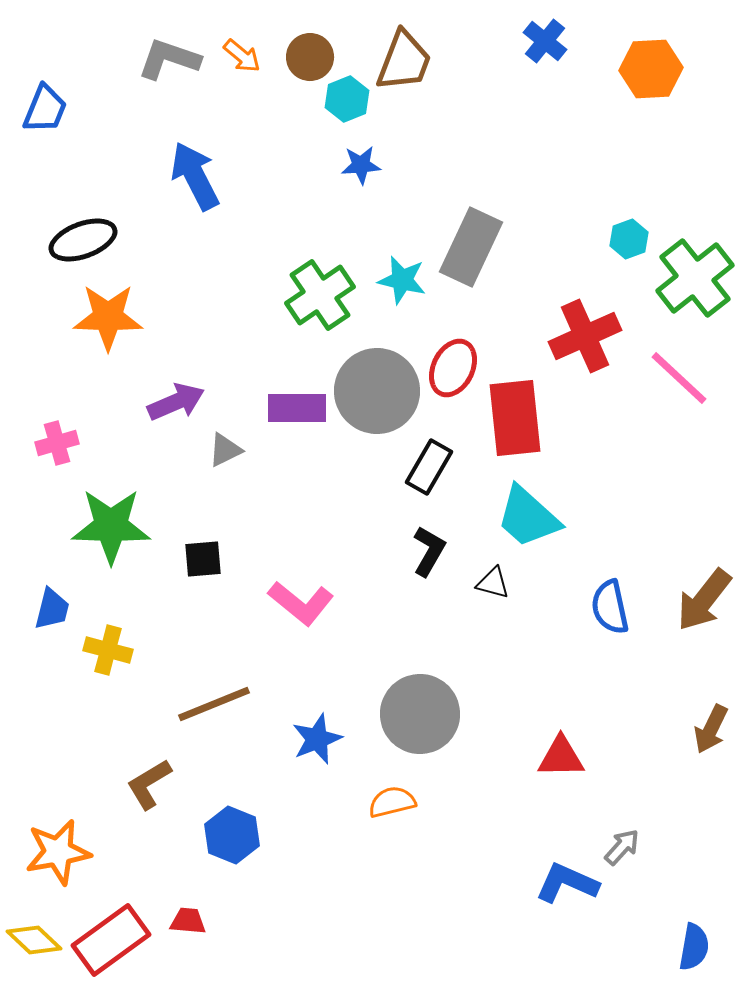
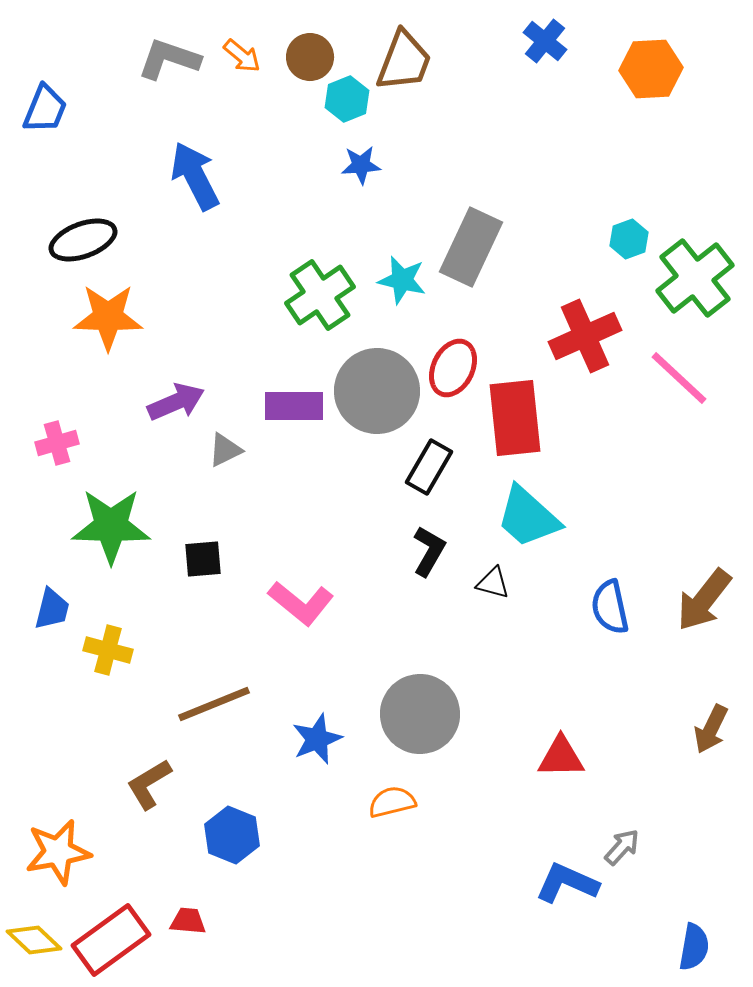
purple rectangle at (297, 408): moved 3 px left, 2 px up
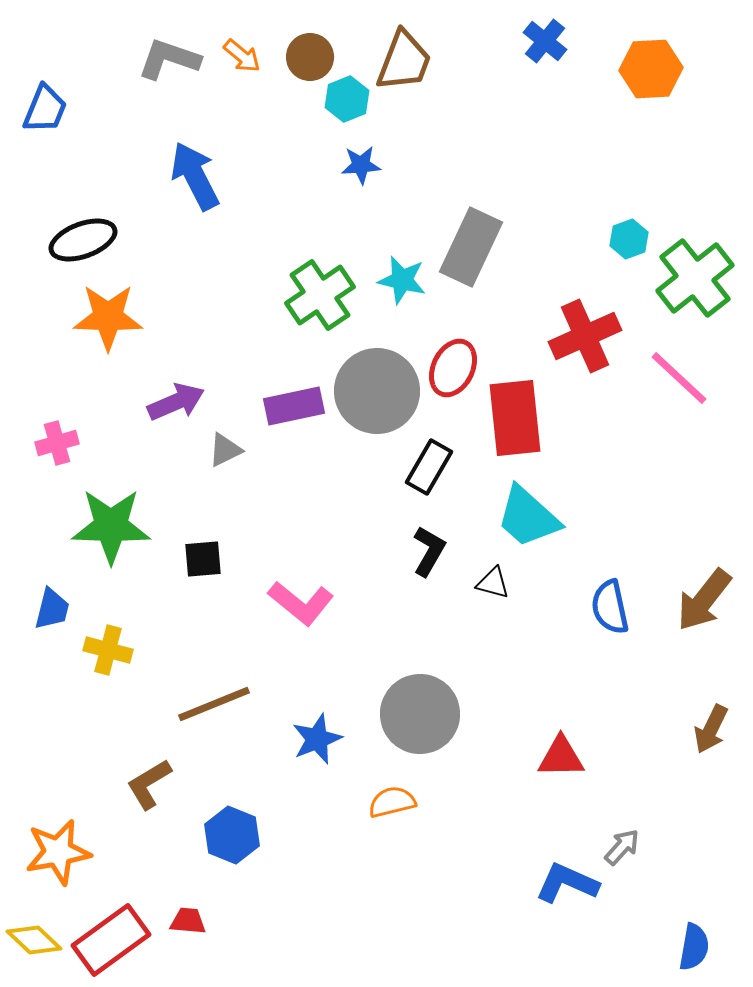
purple rectangle at (294, 406): rotated 12 degrees counterclockwise
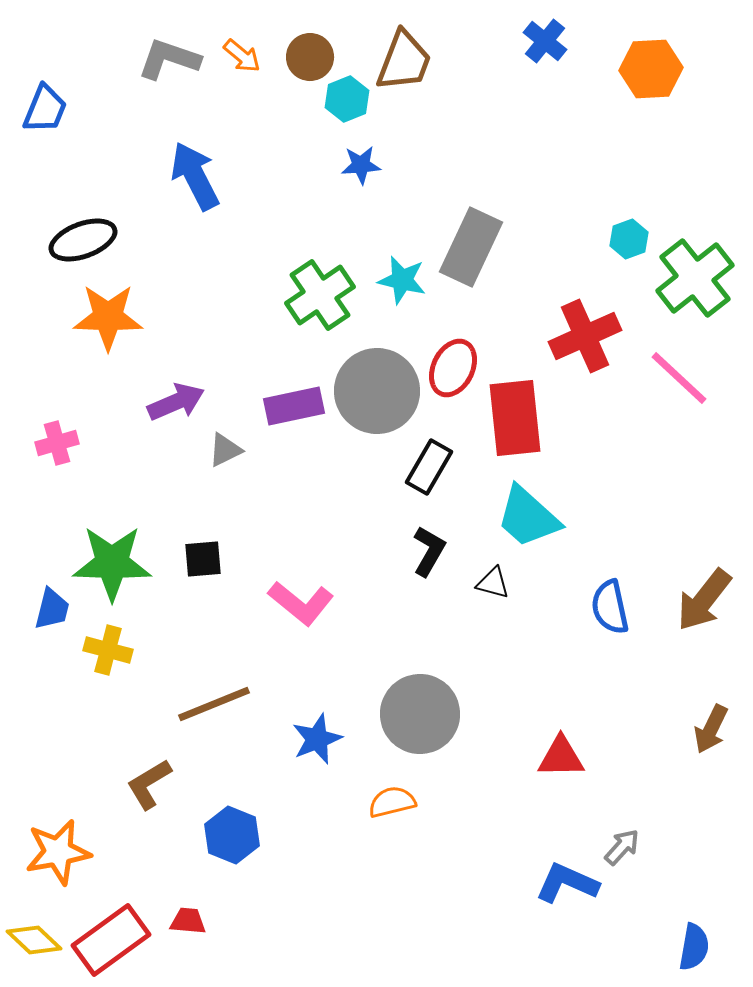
green star at (111, 526): moved 1 px right, 37 px down
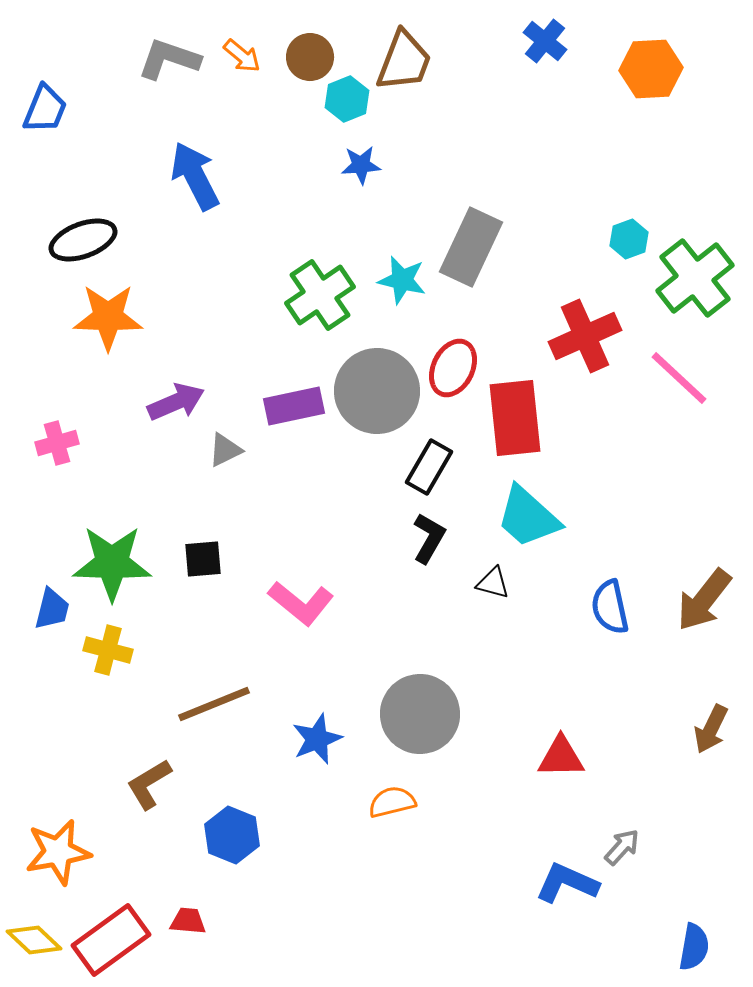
black L-shape at (429, 551): moved 13 px up
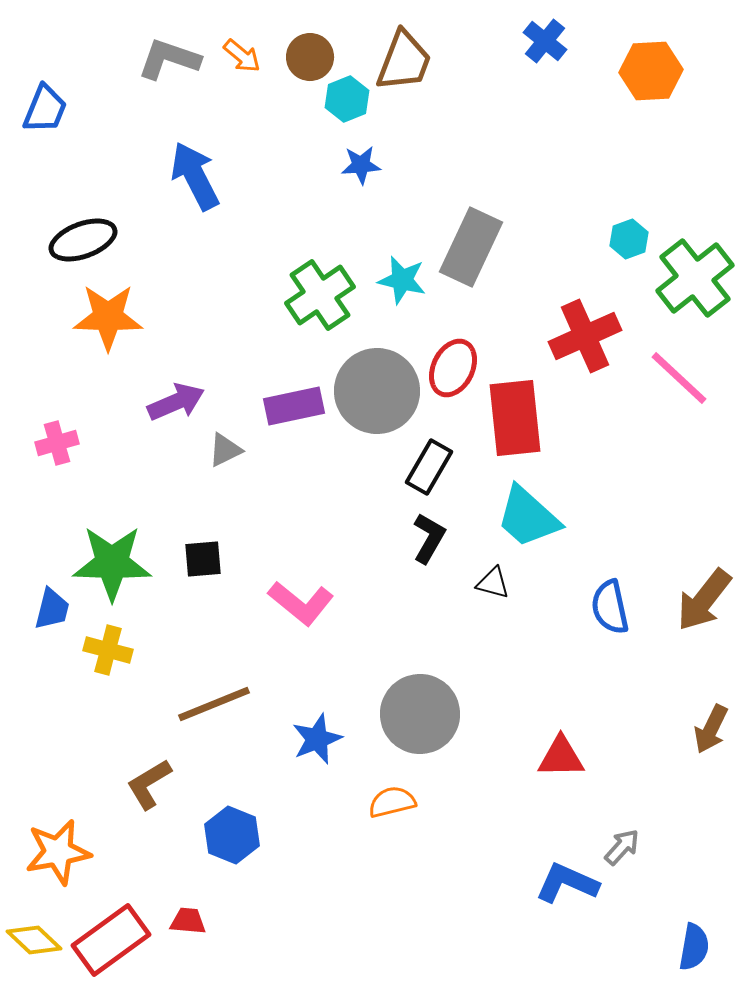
orange hexagon at (651, 69): moved 2 px down
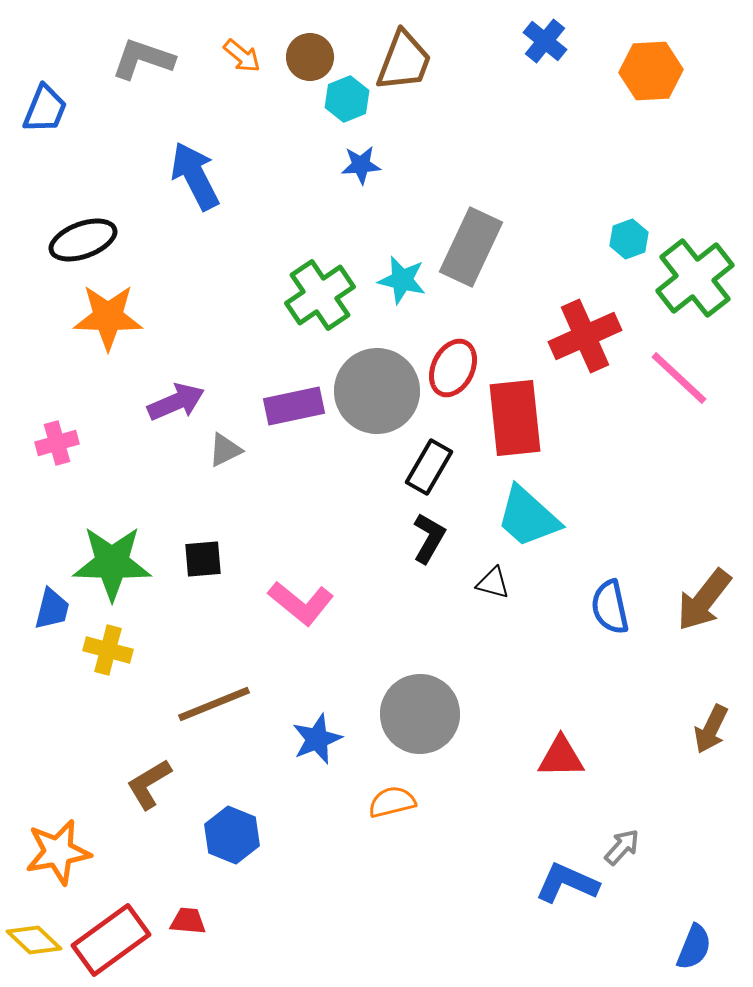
gray L-shape at (169, 59): moved 26 px left
blue semicircle at (694, 947): rotated 12 degrees clockwise
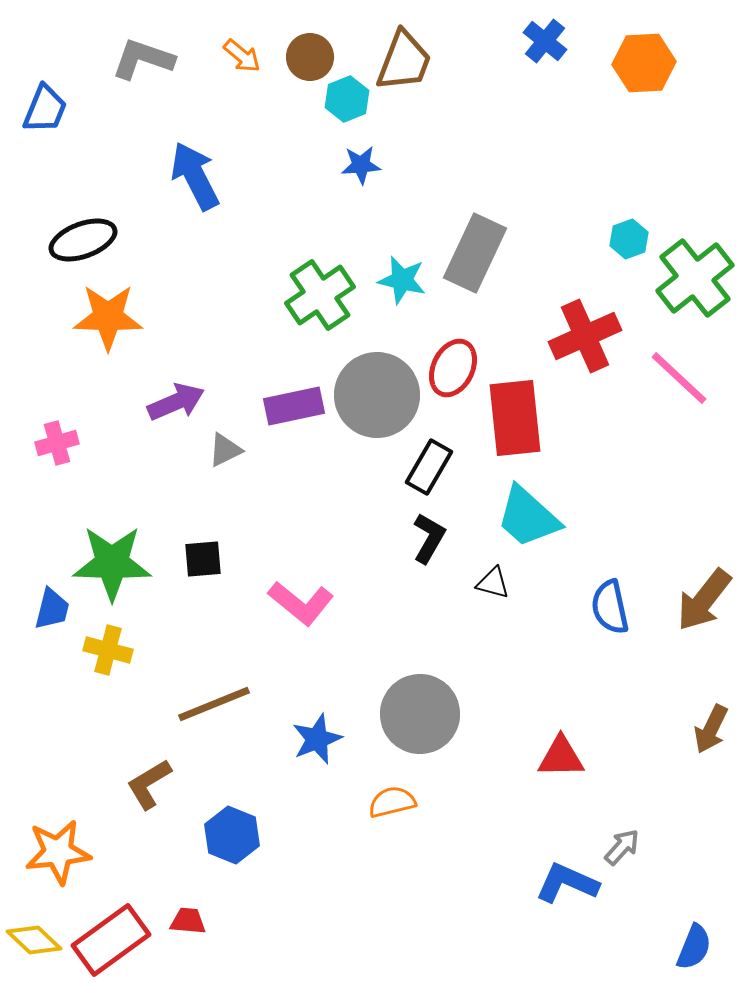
orange hexagon at (651, 71): moved 7 px left, 8 px up
gray rectangle at (471, 247): moved 4 px right, 6 px down
gray circle at (377, 391): moved 4 px down
orange star at (58, 852): rotated 4 degrees clockwise
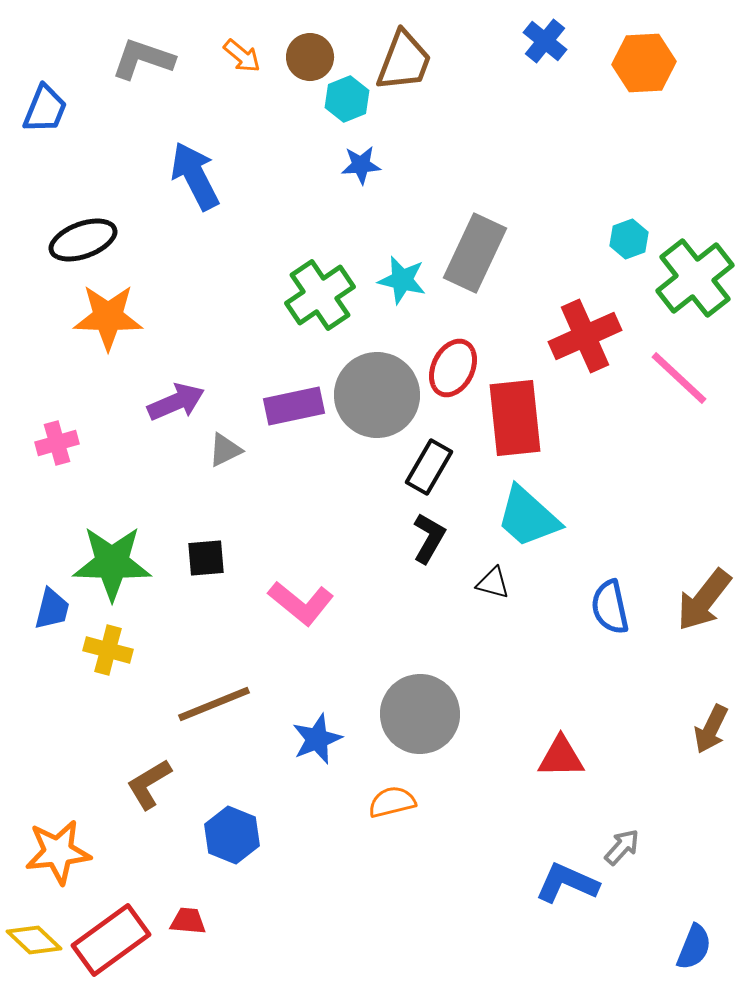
black square at (203, 559): moved 3 px right, 1 px up
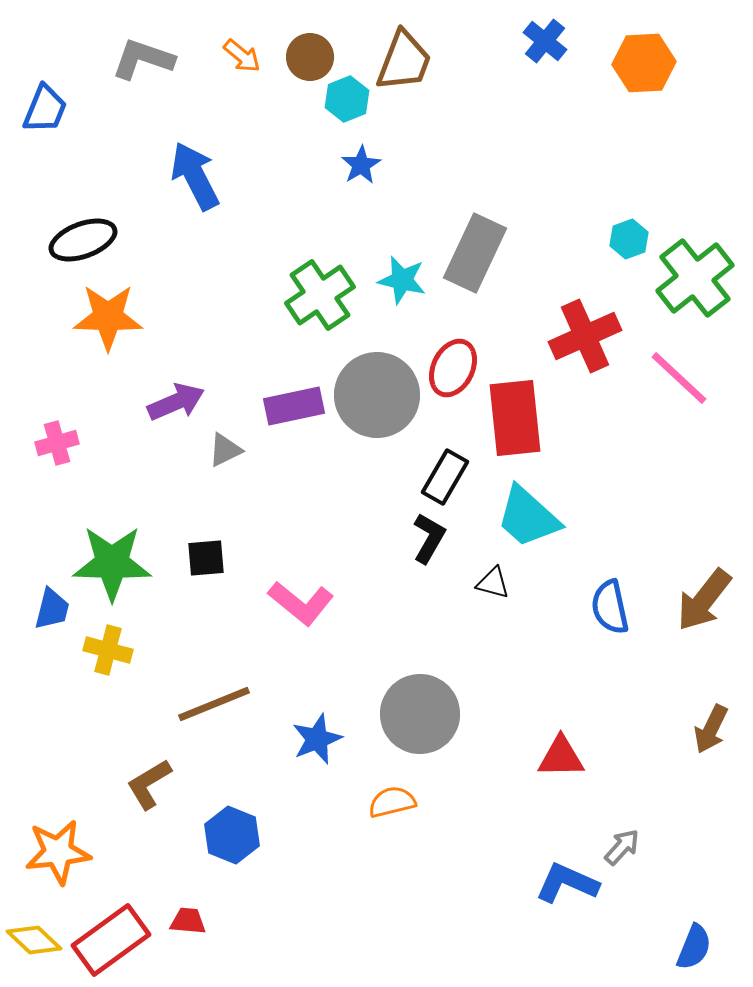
blue star at (361, 165): rotated 27 degrees counterclockwise
black rectangle at (429, 467): moved 16 px right, 10 px down
